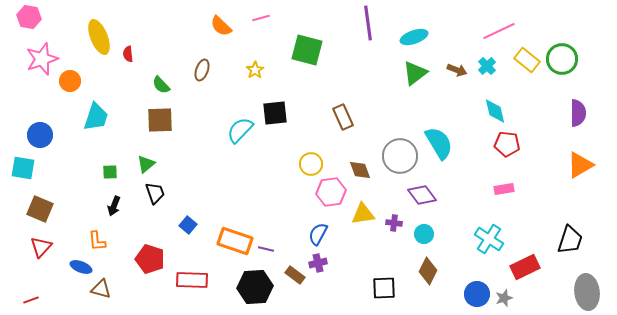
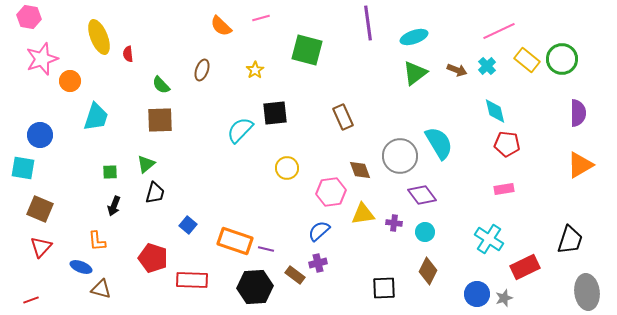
yellow circle at (311, 164): moved 24 px left, 4 px down
black trapezoid at (155, 193): rotated 35 degrees clockwise
blue semicircle at (318, 234): moved 1 px right, 3 px up; rotated 20 degrees clockwise
cyan circle at (424, 234): moved 1 px right, 2 px up
red pentagon at (150, 259): moved 3 px right, 1 px up
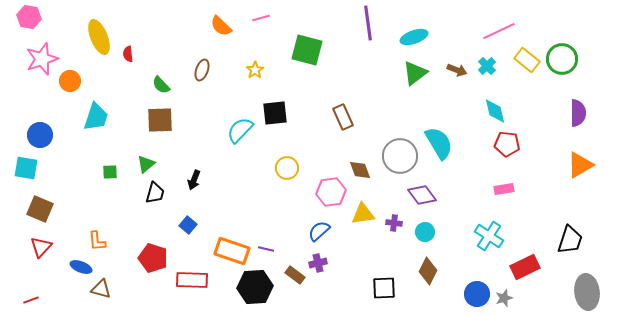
cyan square at (23, 168): moved 3 px right
black arrow at (114, 206): moved 80 px right, 26 px up
cyan cross at (489, 239): moved 3 px up
orange rectangle at (235, 241): moved 3 px left, 10 px down
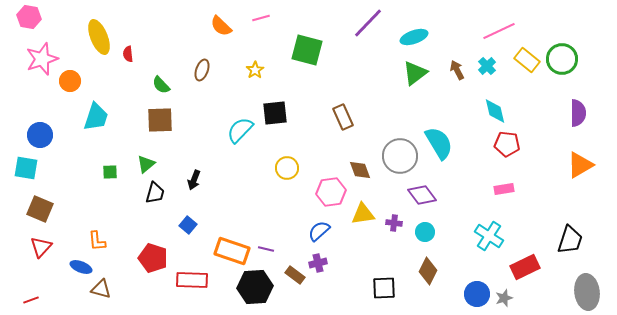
purple line at (368, 23): rotated 52 degrees clockwise
brown arrow at (457, 70): rotated 138 degrees counterclockwise
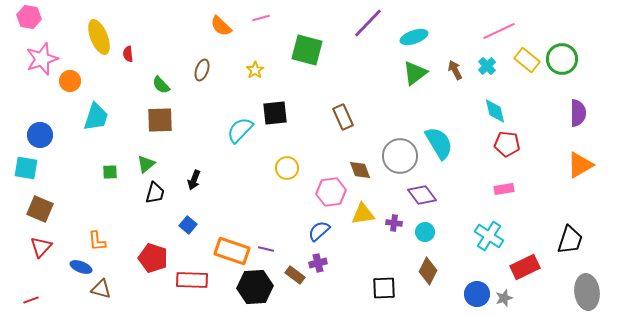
brown arrow at (457, 70): moved 2 px left
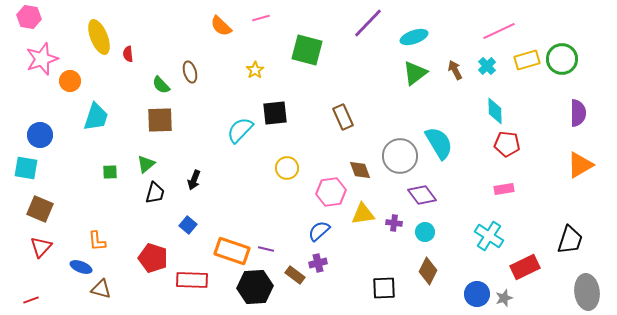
yellow rectangle at (527, 60): rotated 55 degrees counterclockwise
brown ellipse at (202, 70): moved 12 px left, 2 px down; rotated 35 degrees counterclockwise
cyan diamond at (495, 111): rotated 12 degrees clockwise
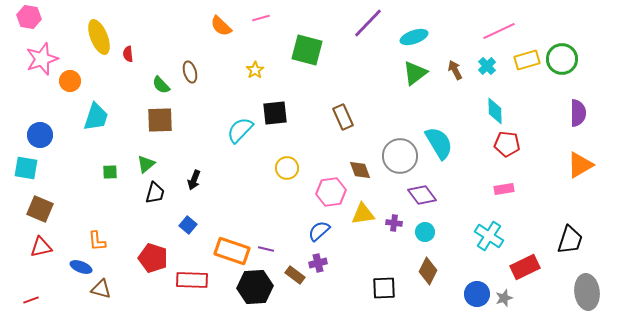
red triangle at (41, 247): rotated 35 degrees clockwise
